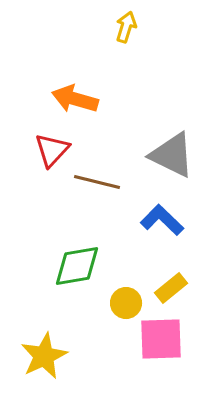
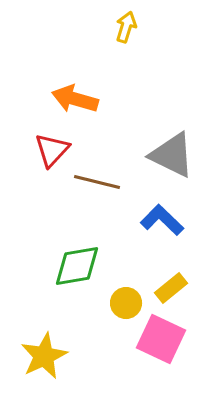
pink square: rotated 27 degrees clockwise
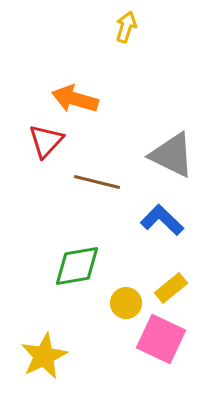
red triangle: moved 6 px left, 9 px up
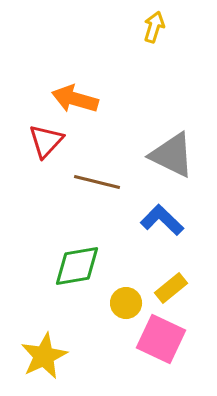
yellow arrow: moved 28 px right
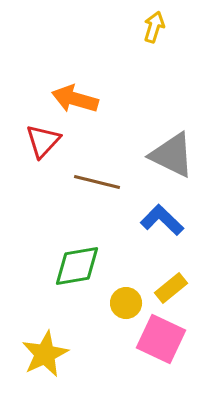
red triangle: moved 3 px left
yellow star: moved 1 px right, 2 px up
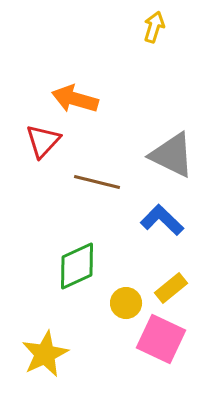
green diamond: rotated 15 degrees counterclockwise
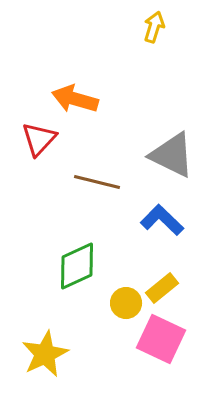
red triangle: moved 4 px left, 2 px up
yellow rectangle: moved 9 px left
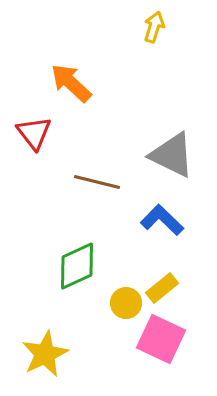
orange arrow: moved 4 px left, 16 px up; rotated 27 degrees clockwise
red triangle: moved 5 px left, 6 px up; rotated 21 degrees counterclockwise
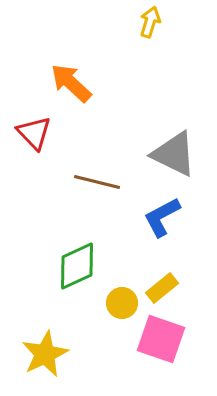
yellow arrow: moved 4 px left, 5 px up
red triangle: rotated 6 degrees counterclockwise
gray triangle: moved 2 px right, 1 px up
blue L-shape: moved 3 px up; rotated 72 degrees counterclockwise
yellow circle: moved 4 px left
pink square: rotated 6 degrees counterclockwise
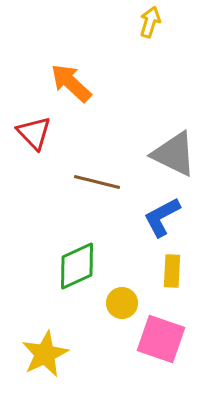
yellow rectangle: moved 10 px right, 17 px up; rotated 48 degrees counterclockwise
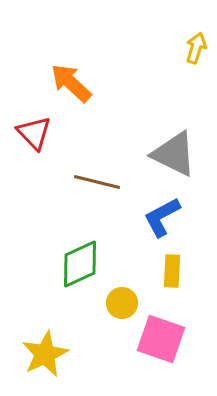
yellow arrow: moved 46 px right, 26 px down
green diamond: moved 3 px right, 2 px up
